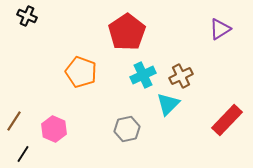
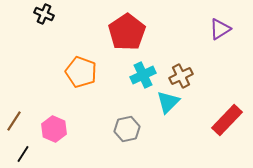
black cross: moved 17 px right, 2 px up
cyan triangle: moved 2 px up
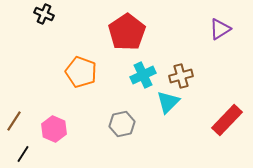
brown cross: rotated 10 degrees clockwise
gray hexagon: moved 5 px left, 5 px up
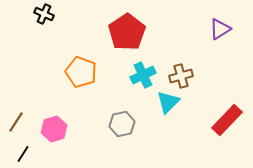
brown line: moved 2 px right, 1 px down
pink hexagon: rotated 20 degrees clockwise
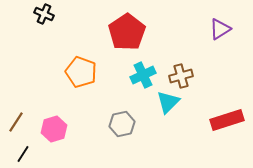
red rectangle: rotated 28 degrees clockwise
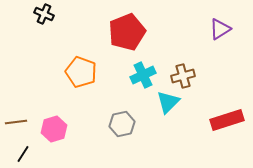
red pentagon: rotated 12 degrees clockwise
brown cross: moved 2 px right
brown line: rotated 50 degrees clockwise
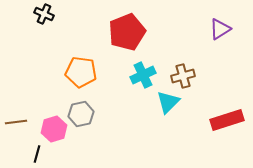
orange pentagon: rotated 12 degrees counterclockwise
gray hexagon: moved 41 px left, 10 px up
black line: moved 14 px right; rotated 18 degrees counterclockwise
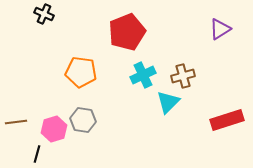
gray hexagon: moved 2 px right, 6 px down; rotated 20 degrees clockwise
